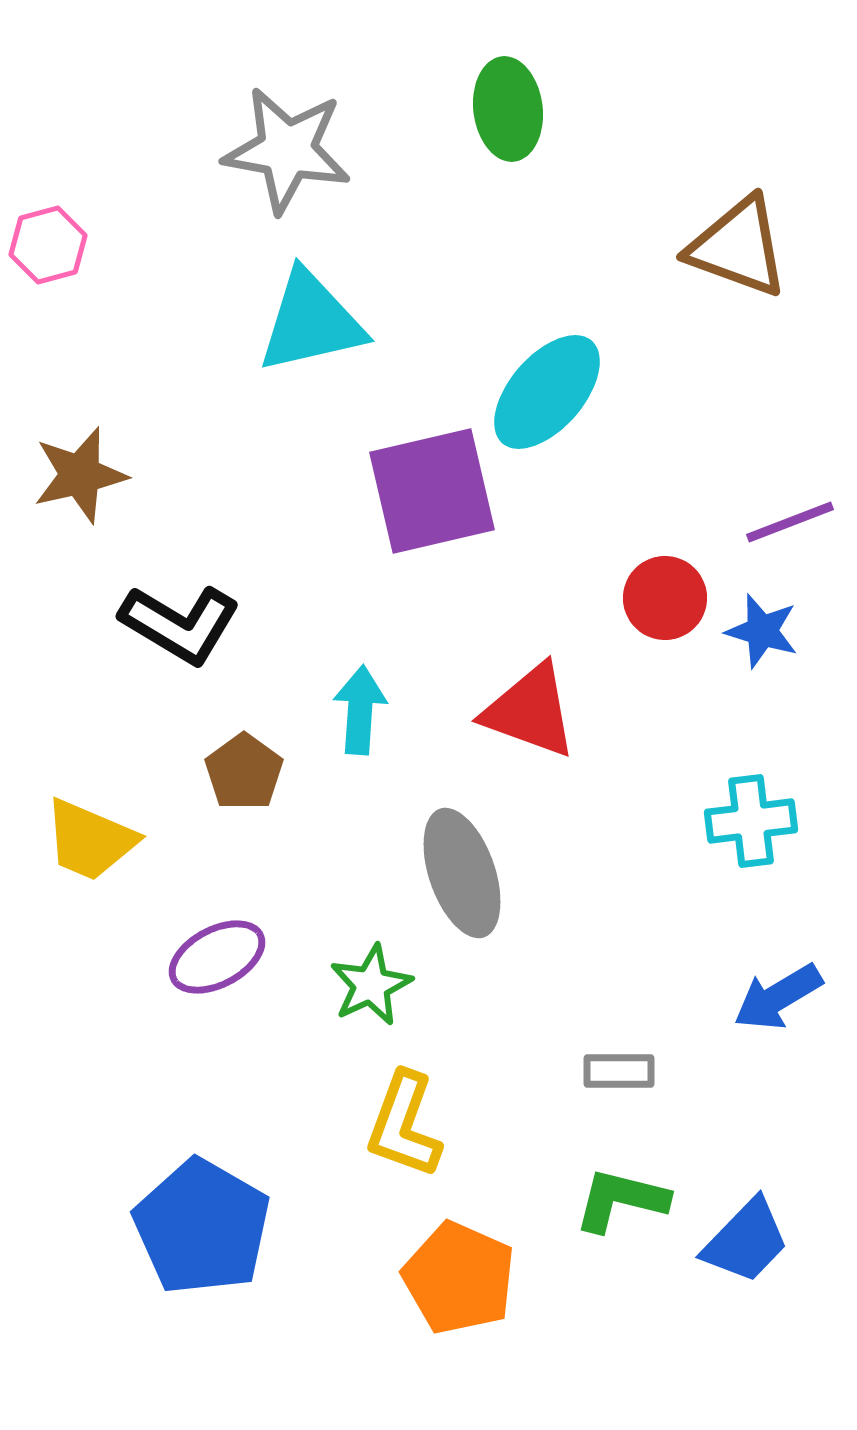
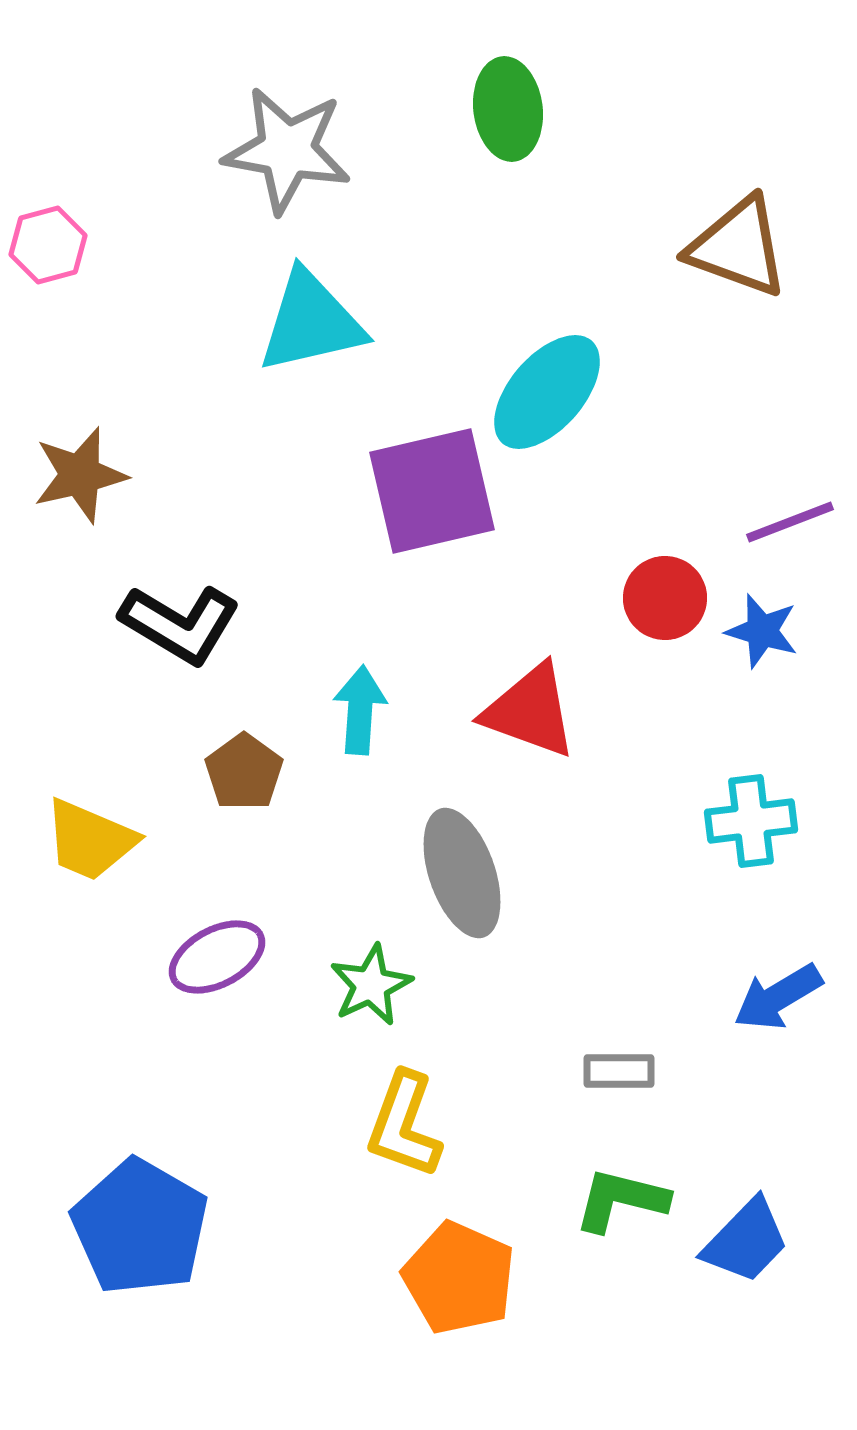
blue pentagon: moved 62 px left
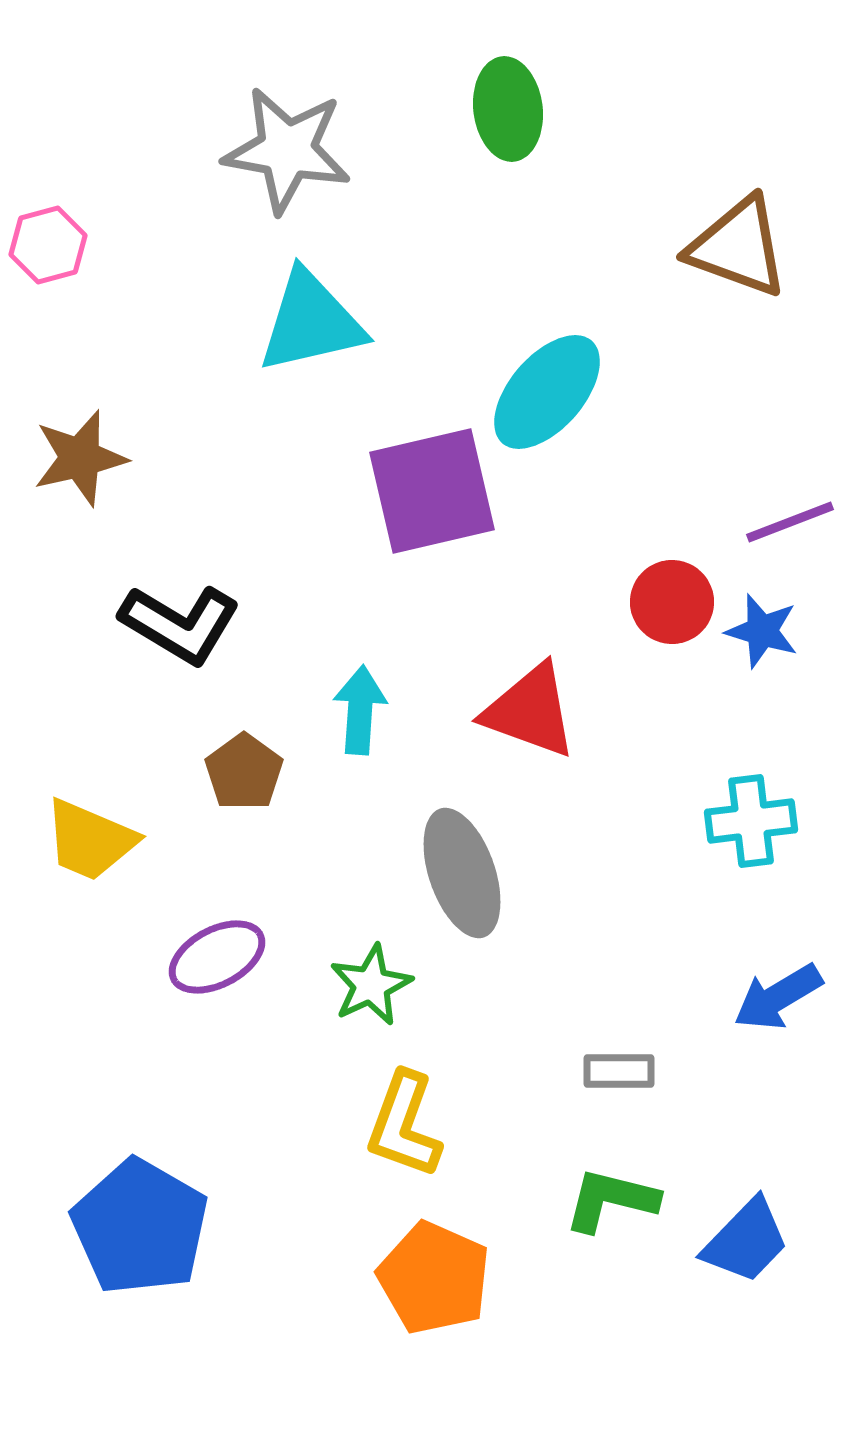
brown star: moved 17 px up
red circle: moved 7 px right, 4 px down
green L-shape: moved 10 px left
orange pentagon: moved 25 px left
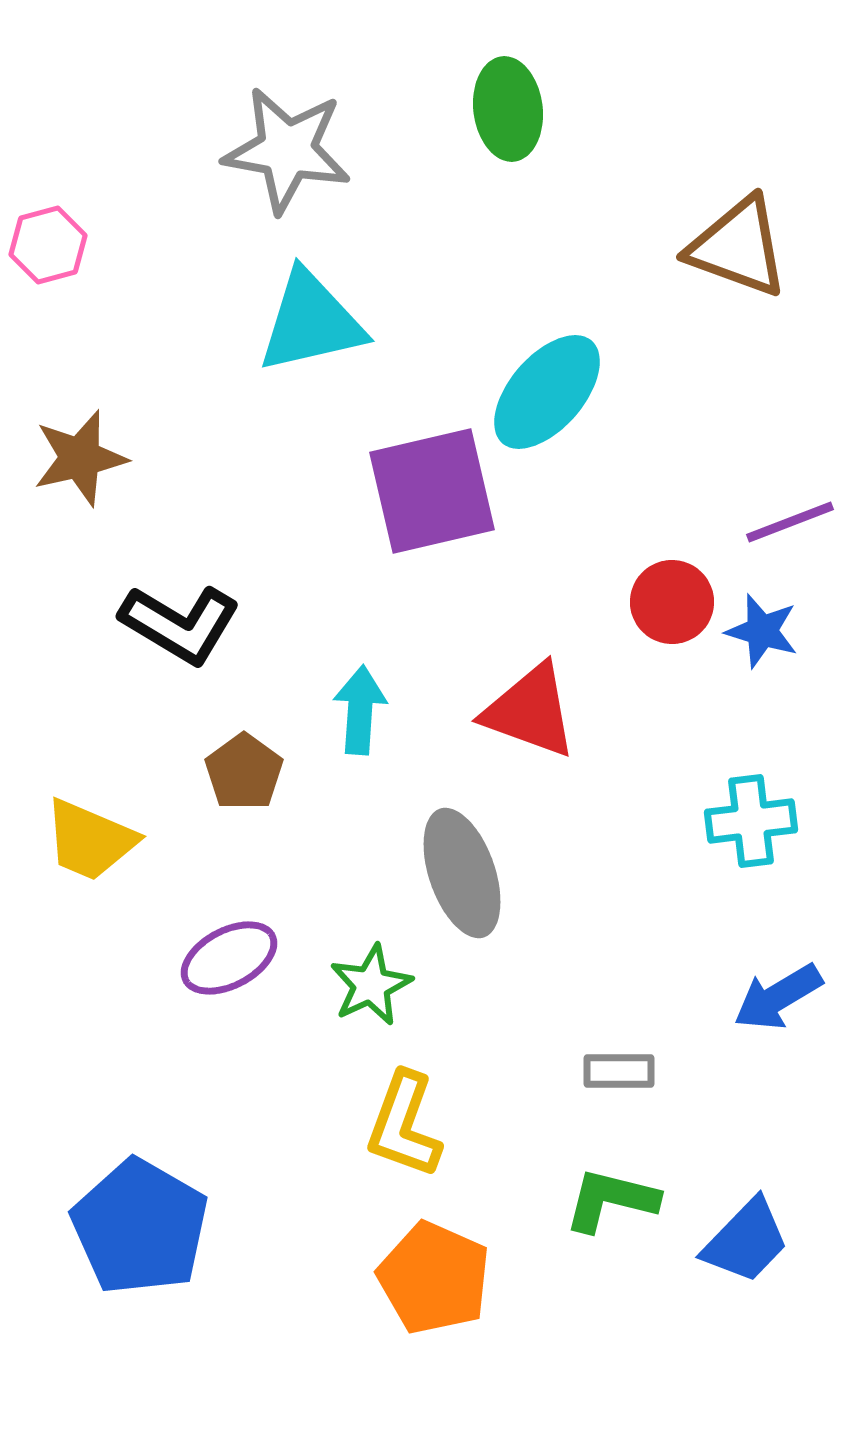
purple ellipse: moved 12 px right, 1 px down
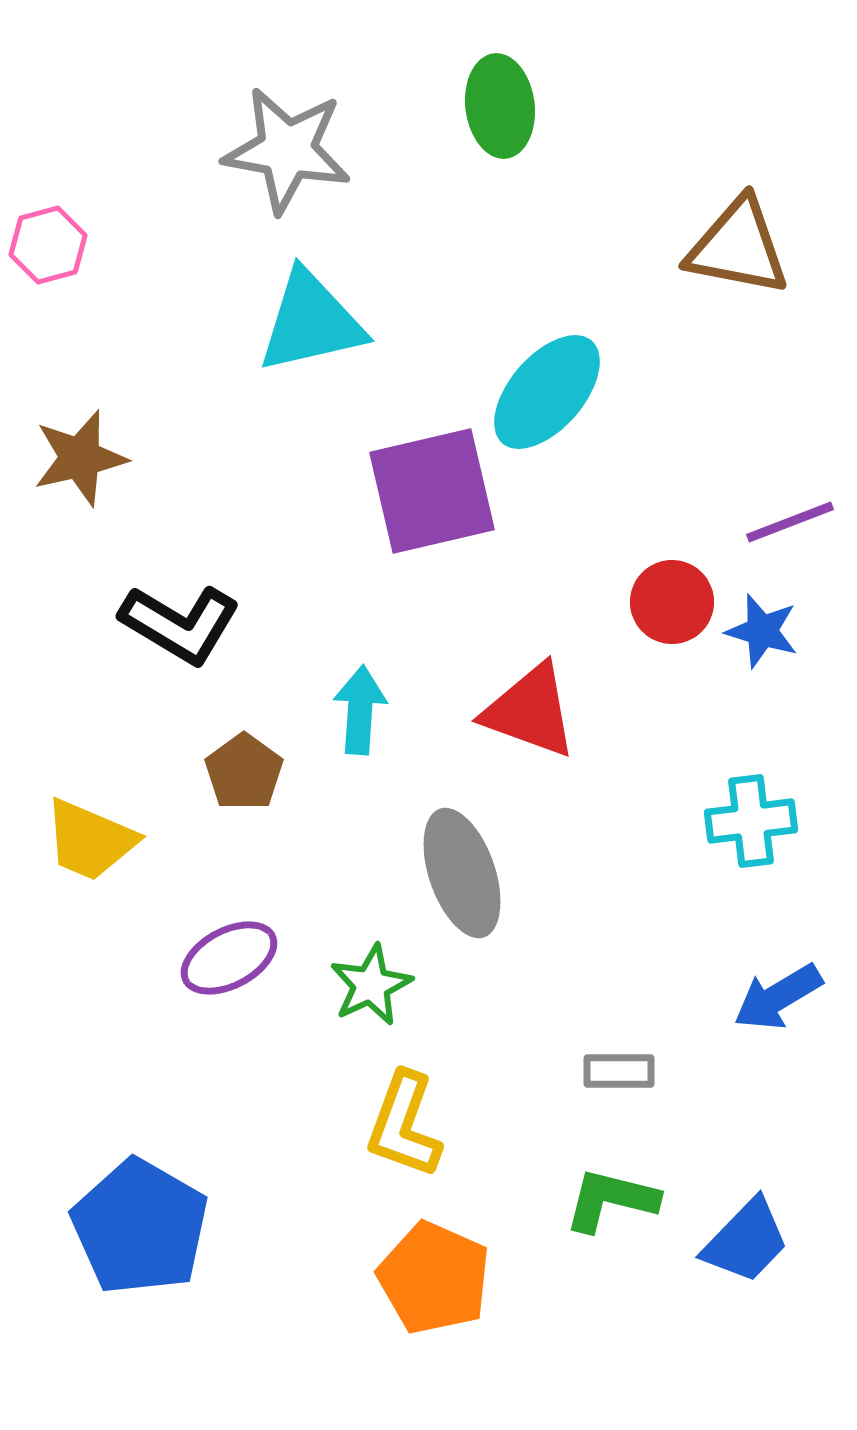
green ellipse: moved 8 px left, 3 px up
brown triangle: rotated 9 degrees counterclockwise
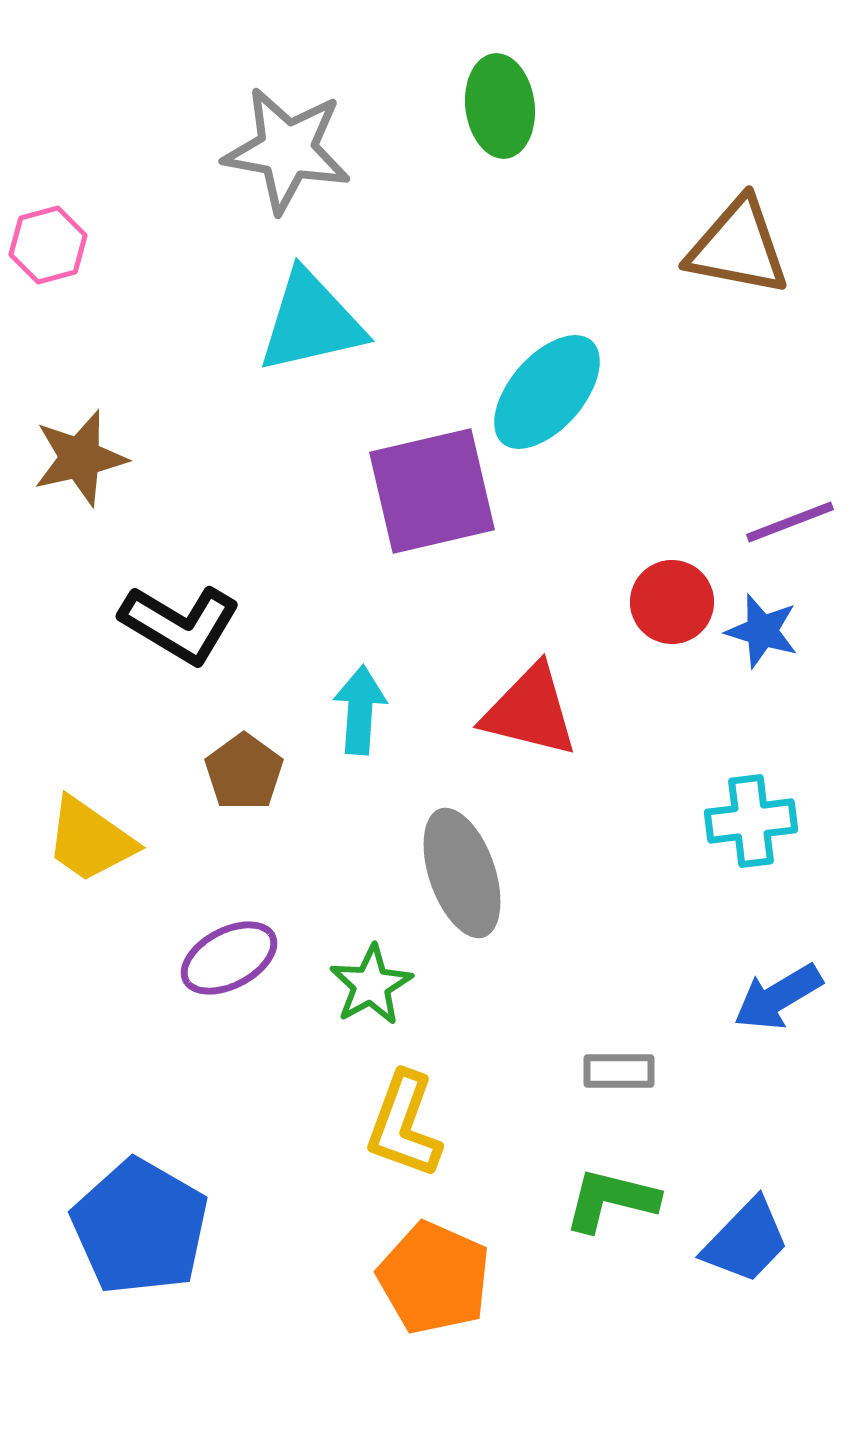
red triangle: rotated 6 degrees counterclockwise
yellow trapezoid: rotated 12 degrees clockwise
green star: rotated 4 degrees counterclockwise
